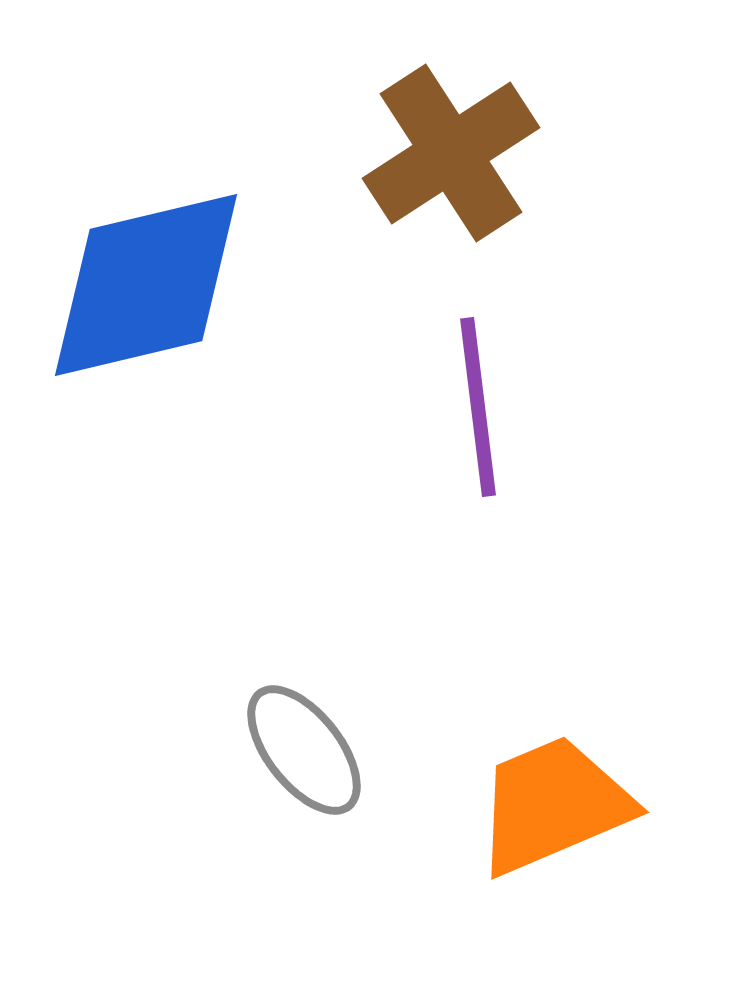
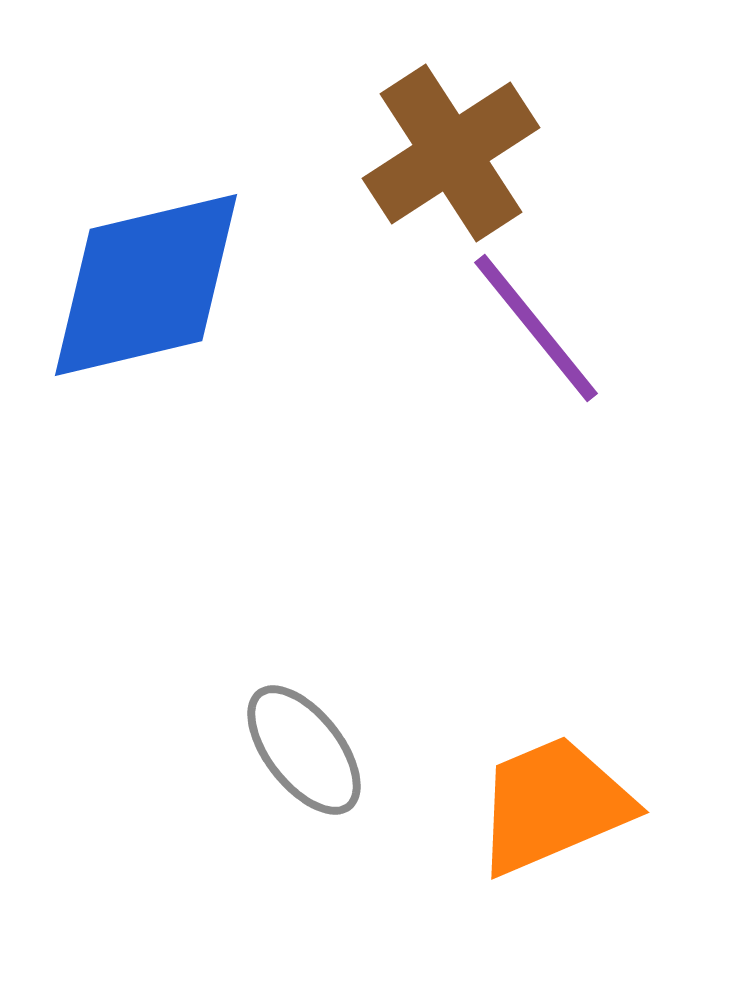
purple line: moved 58 px right, 79 px up; rotated 32 degrees counterclockwise
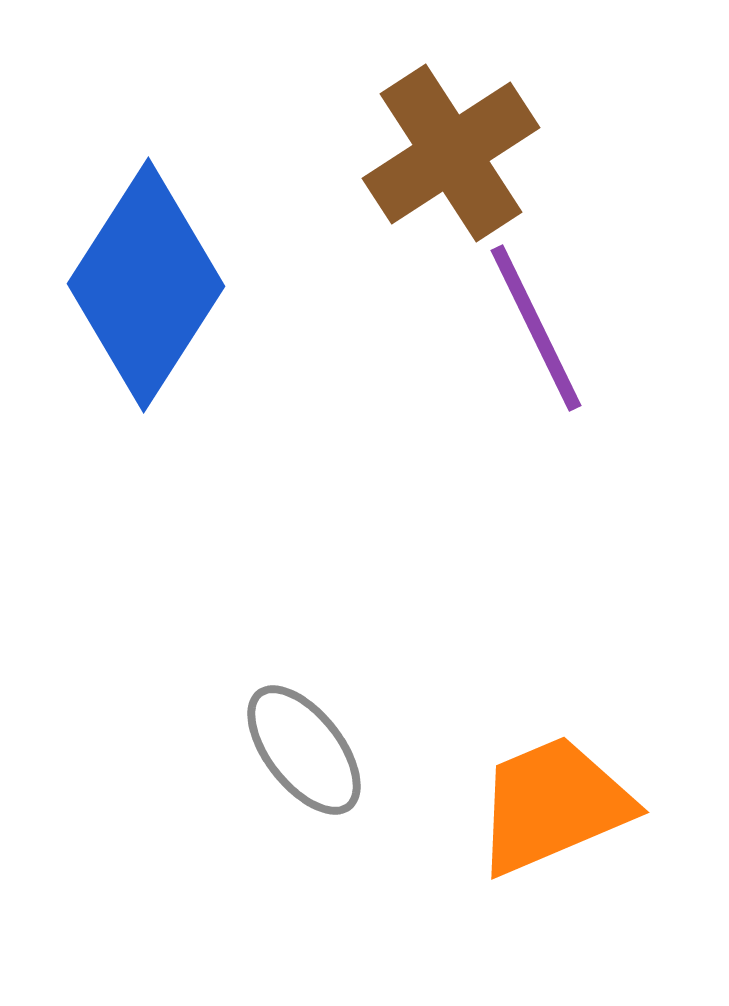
blue diamond: rotated 44 degrees counterclockwise
purple line: rotated 13 degrees clockwise
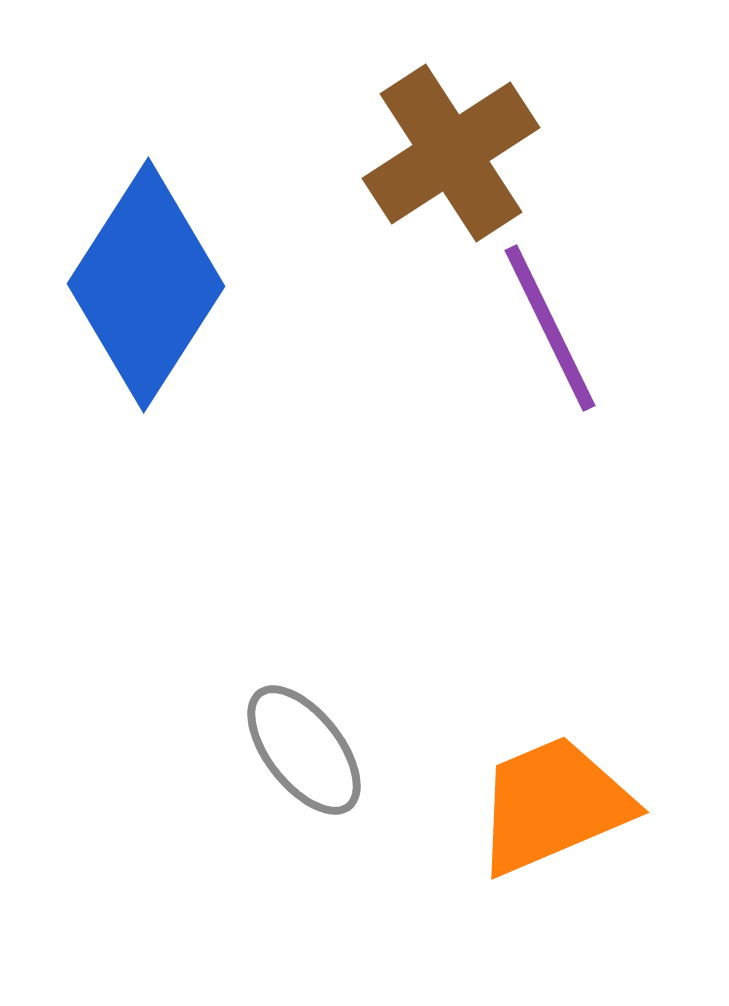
purple line: moved 14 px right
